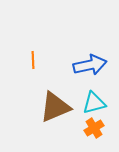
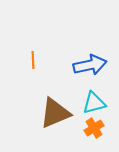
brown triangle: moved 6 px down
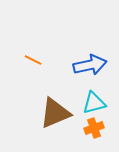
orange line: rotated 60 degrees counterclockwise
orange cross: rotated 12 degrees clockwise
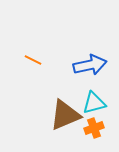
brown triangle: moved 10 px right, 2 px down
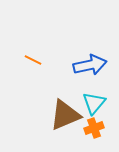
cyan triangle: rotated 35 degrees counterclockwise
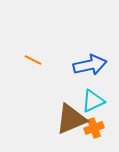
cyan triangle: moved 1 px left, 2 px up; rotated 25 degrees clockwise
brown triangle: moved 6 px right, 4 px down
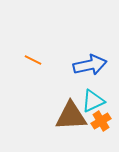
brown triangle: moved 3 px up; rotated 20 degrees clockwise
orange cross: moved 7 px right, 7 px up; rotated 12 degrees counterclockwise
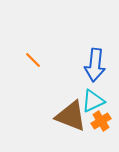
orange line: rotated 18 degrees clockwise
blue arrow: moved 5 px right; rotated 108 degrees clockwise
brown triangle: rotated 24 degrees clockwise
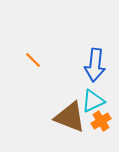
brown triangle: moved 1 px left, 1 px down
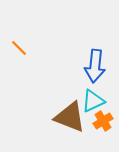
orange line: moved 14 px left, 12 px up
blue arrow: moved 1 px down
orange cross: moved 2 px right
